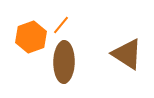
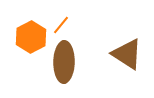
orange hexagon: rotated 8 degrees counterclockwise
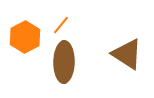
orange hexagon: moved 6 px left
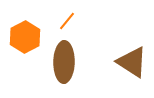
orange line: moved 6 px right, 4 px up
brown triangle: moved 5 px right, 8 px down
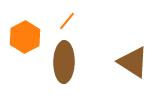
brown triangle: moved 1 px right
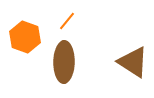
orange hexagon: rotated 12 degrees counterclockwise
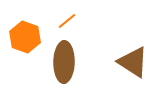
orange line: rotated 12 degrees clockwise
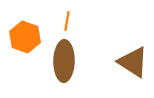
orange line: rotated 42 degrees counterclockwise
brown ellipse: moved 1 px up
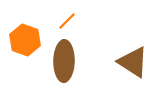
orange line: rotated 36 degrees clockwise
orange hexagon: moved 3 px down
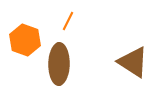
orange line: moved 1 px right; rotated 18 degrees counterclockwise
brown ellipse: moved 5 px left, 3 px down
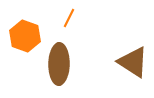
orange line: moved 1 px right, 3 px up
orange hexagon: moved 4 px up
